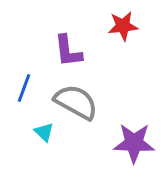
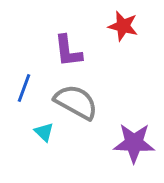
red star: rotated 20 degrees clockwise
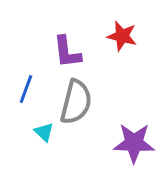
red star: moved 1 px left, 10 px down
purple L-shape: moved 1 px left, 1 px down
blue line: moved 2 px right, 1 px down
gray semicircle: rotated 75 degrees clockwise
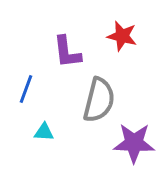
gray semicircle: moved 23 px right, 2 px up
cyan triangle: rotated 40 degrees counterclockwise
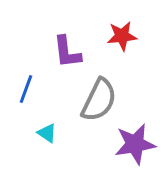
red star: rotated 20 degrees counterclockwise
gray semicircle: rotated 12 degrees clockwise
cyan triangle: moved 3 px right, 1 px down; rotated 30 degrees clockwise
purple star: moved 1 px right, 1 px down; rotated 12 degrees counterclockwise
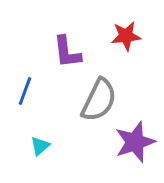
red star: moved 4 px right
blue line: moved 1 px left, 2 px down
cyan triangle: moved 7 px left, 13 px down; rotated 45 degrees clockwise
purple star: moved 2 px up; rotated 9 degrees counterclockwise
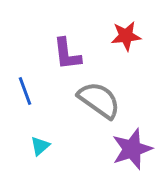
purple L-shape: moved 2 px down
blue line: rotated 40 degrees counterclockwise
gray semicircle: rotated 81 degrees counterclockwise
purple star: moved 3 px left, 7 px down
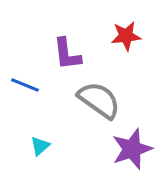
blue line: moved 6 px up; rotated 48 degrees counterclockwise
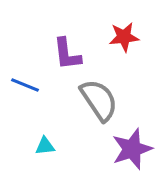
red star: moved 2 px left, 1 px down
gray semicircle: rotated 21 degrees clockwise
cyan triangle: moved 5 px right; rotated 35 degrees clockwise
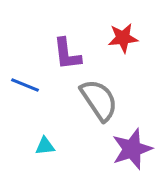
red star: moved 1 px left, 1 px down
